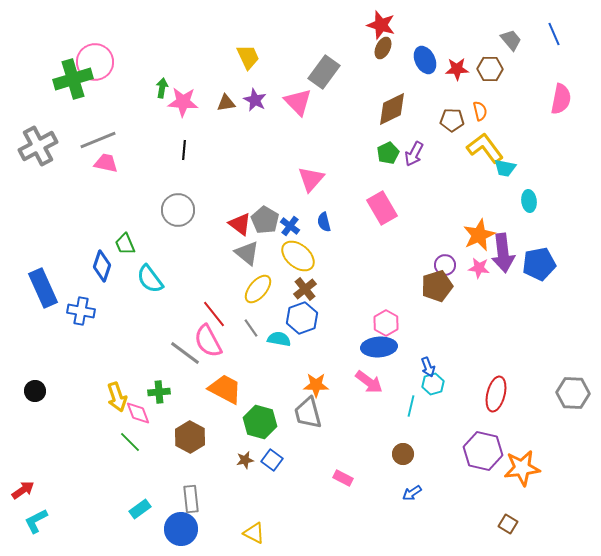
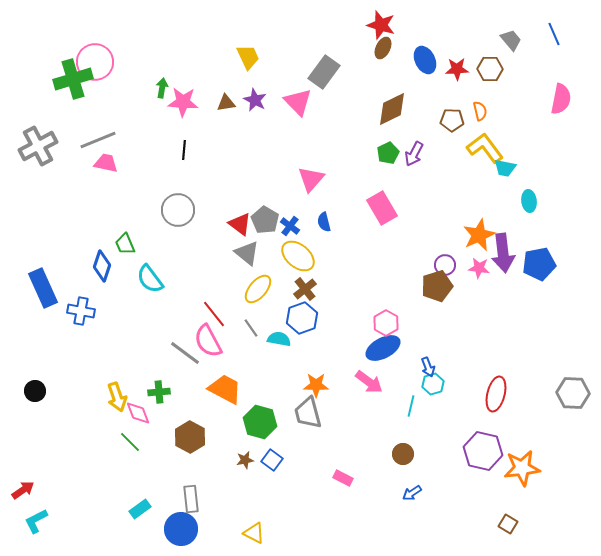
blue ellipse at (379, 347): moved 4 px right, 1 px down; rotated 24 degrees counterclockwise
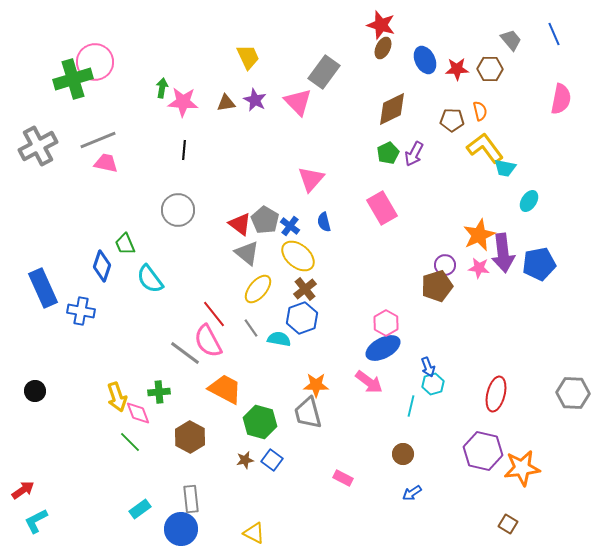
cyan ellipse at (529, 201): rotated 40 degrees clockwise
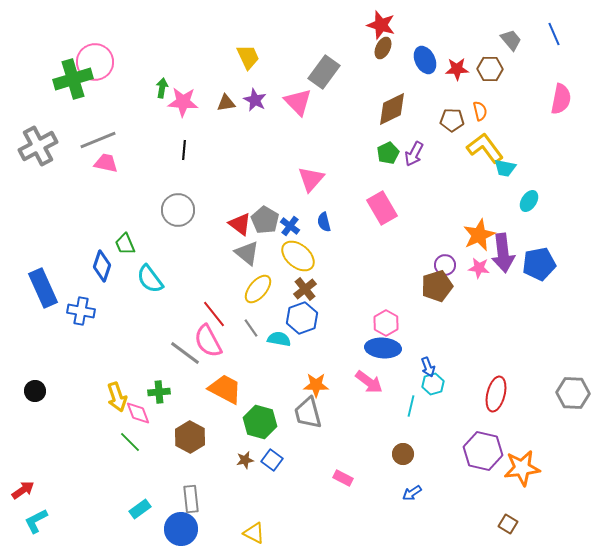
blue ellipse at (383, 348): rotated 32 degrees clockwise
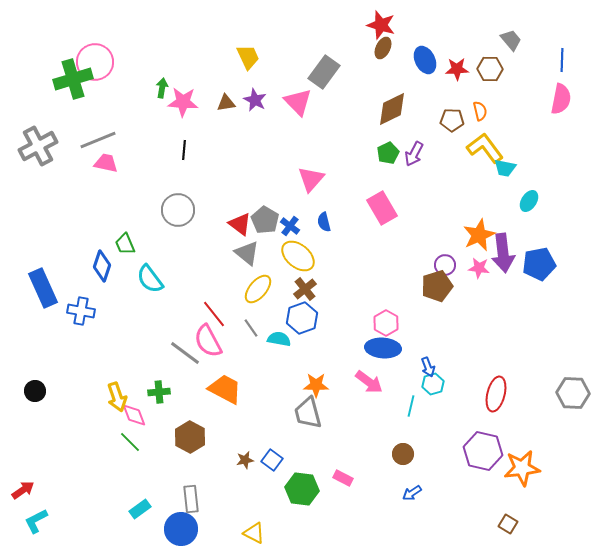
blue line at (554, 34): moved 8 px right, 26 px down; rotated 25 degrees clockwise
pink diamond at (138, 413): moved 4 px left, 2 px down
green hexagon at (260, 422): moved 42 px right, 67 px down; rotated 8 degrees counterclockwise
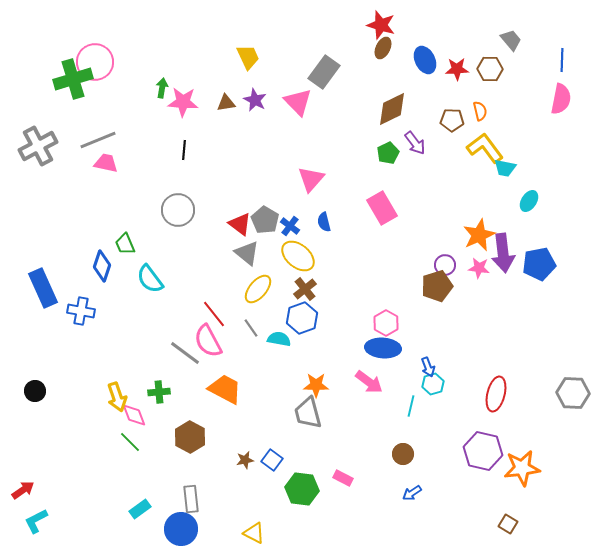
purple arrow at (414, 154): moved 1 px right, 11 px up; rotated 65 degrees counterclockwise
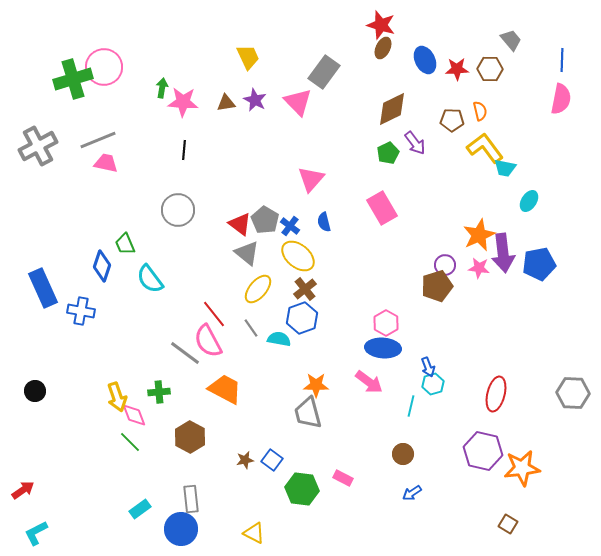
pink circle at (95, 62): moved 9 px right, 5 px down
cyan L-shape at (36, 521): moved 12 px down
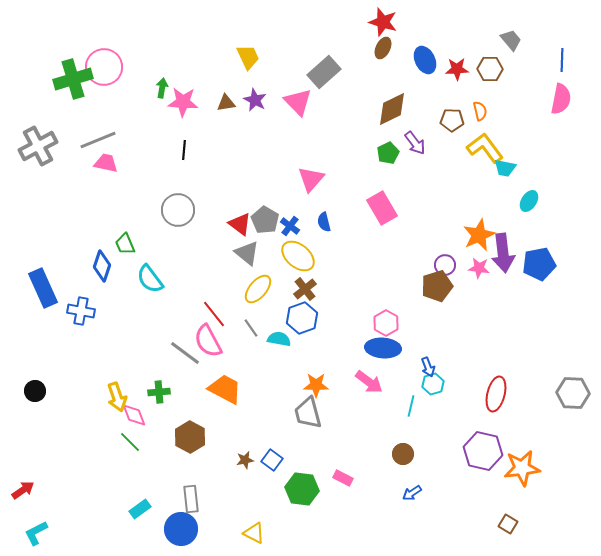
red star at (381, 25): moved 2 px right, 3 px up
gray rectangle at (324, 72): rotated 12 degrees clockwise
